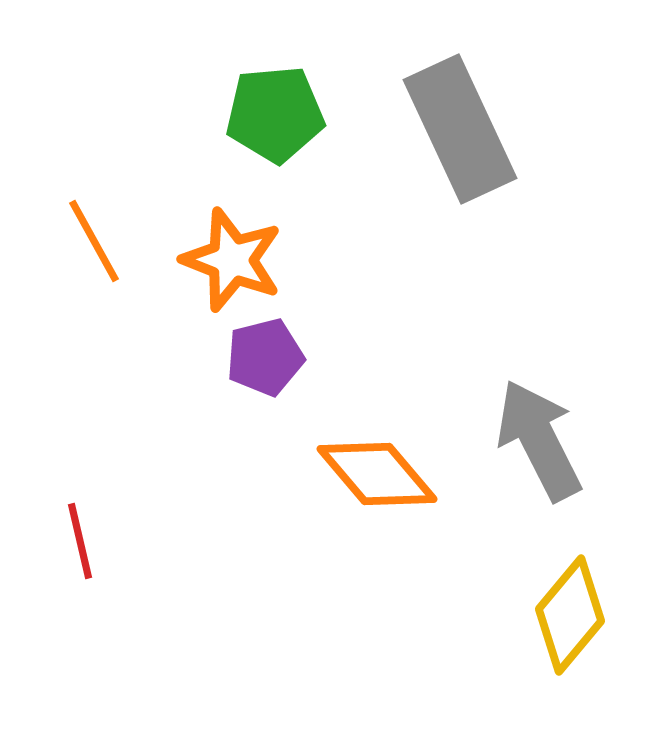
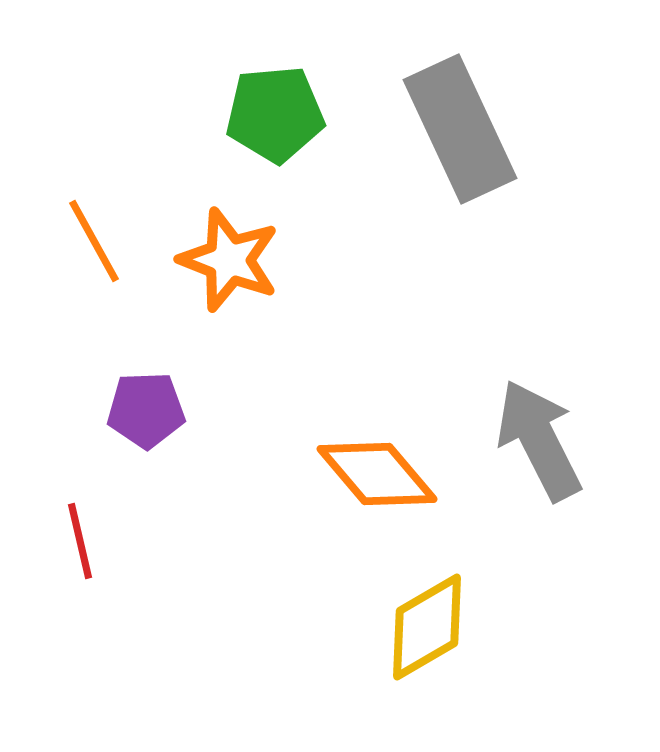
orange star: moved 3 px left
purple pentagon: moved 119 px left, 53 px down; rotated 12 degrees clockwise
yellow diamond: moved 143 px left, 12 px down; rotated 20 degrees clockwise
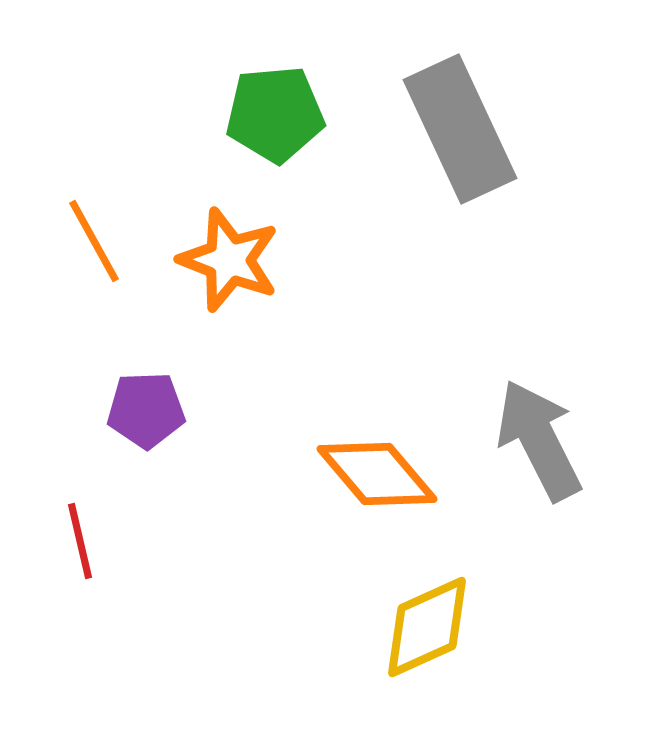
yellow diamond: rotated 6 degrees clockwise
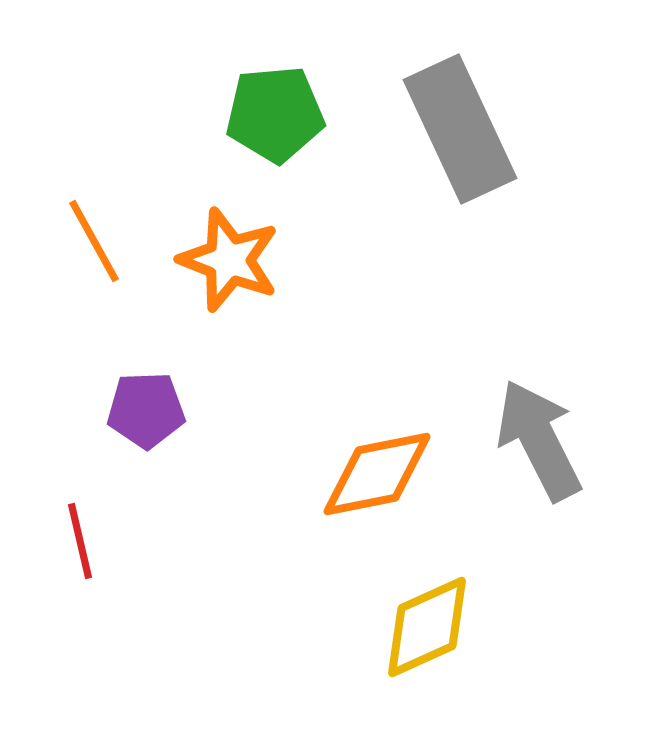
orange diamond: rotated 61 degrees counterclockwise
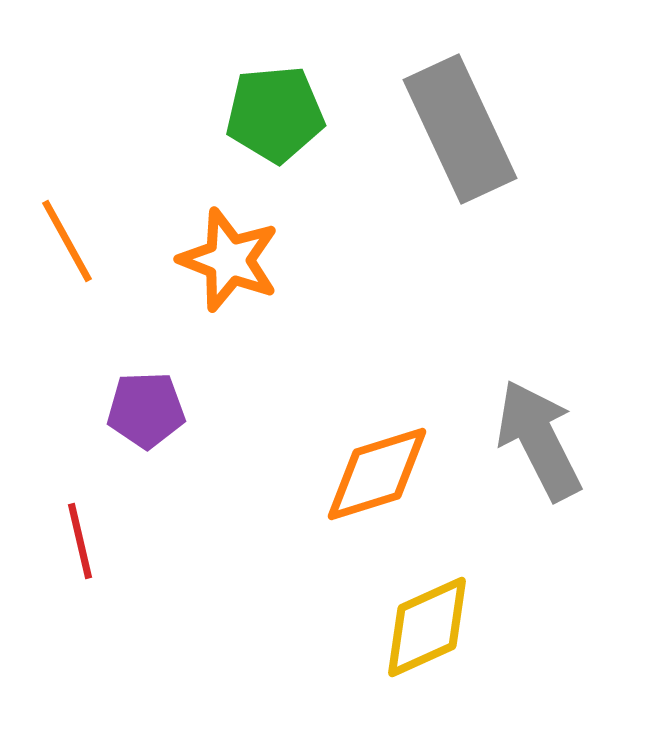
orange line: moved 27 px left
orange diamond: rotated 6 degrees counterclockwise
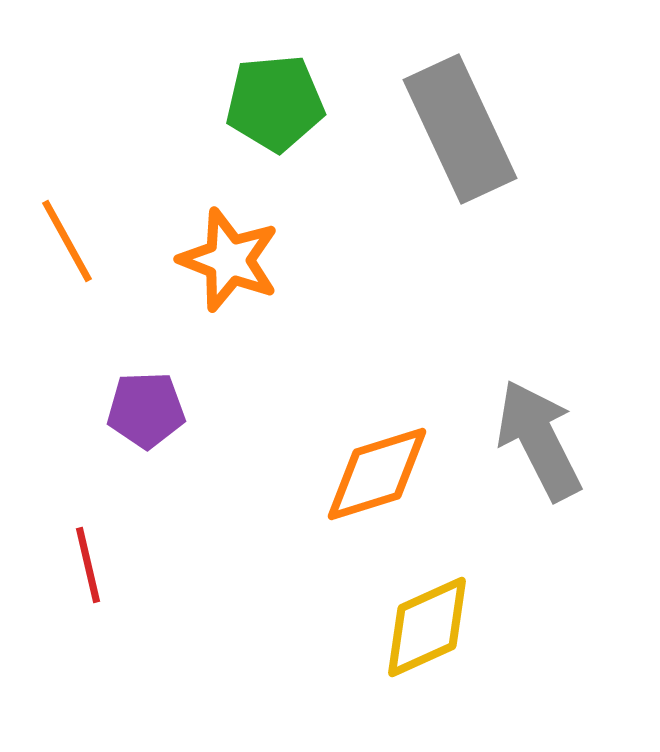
green pentagon: moved 11 px up
red line: moved 8 px right, 24 px down
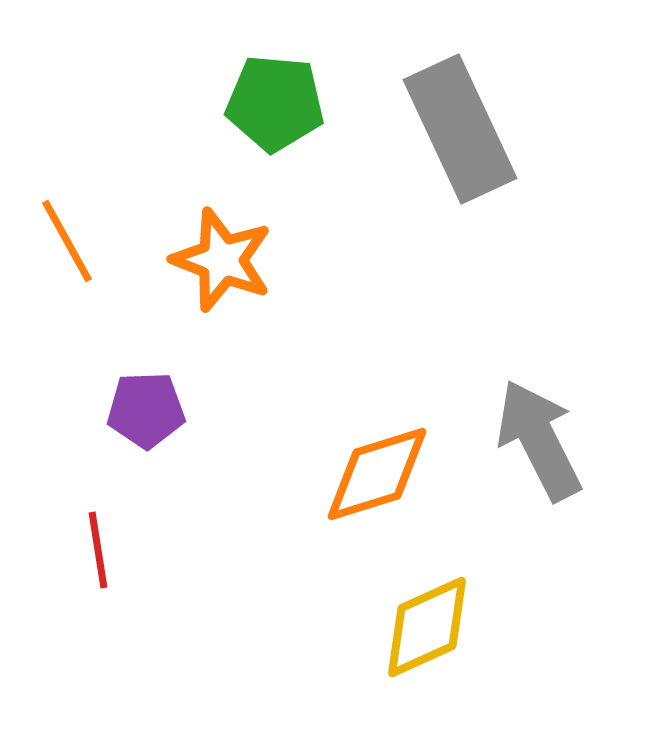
green pentagon: rotated 10 degrees clockwise
orange star: moved 7 px left
red line: moved 10 px right, 15 px up; rotated 4 degrees clockwise
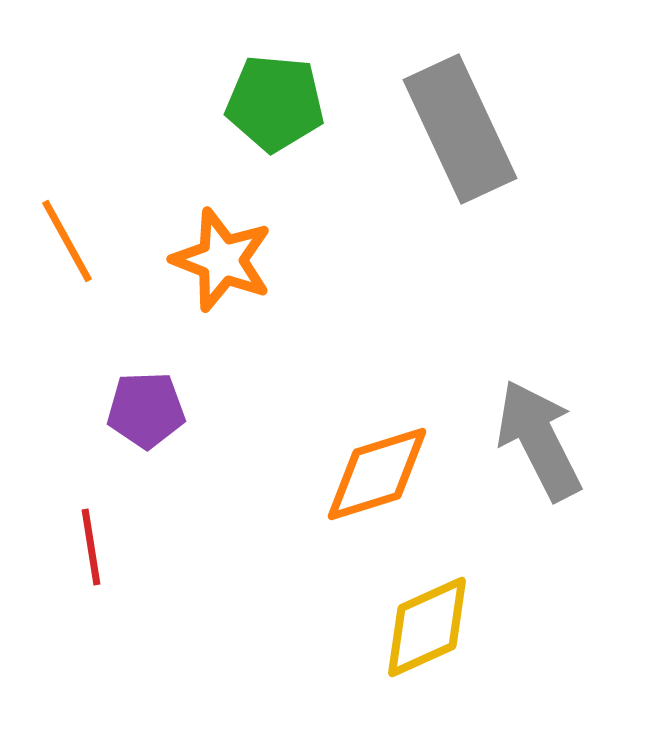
red line: moved 7 px left, 3 px up
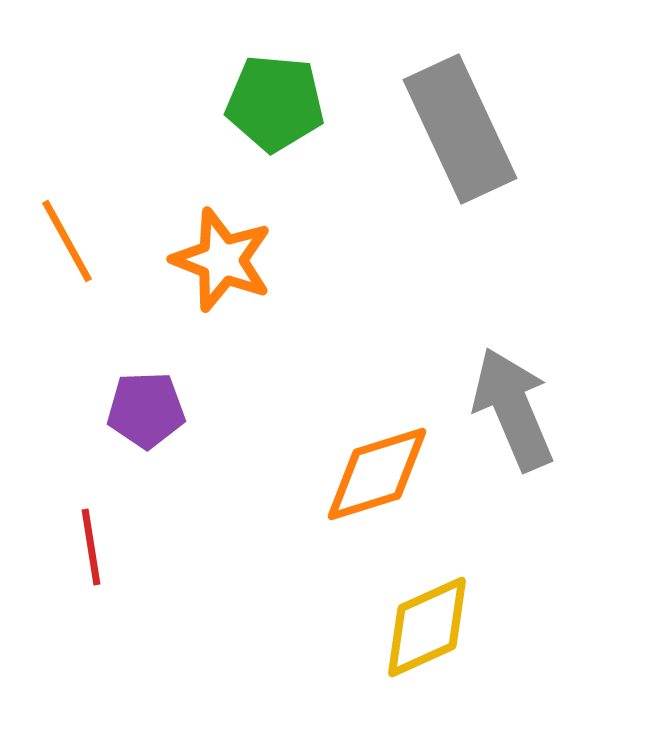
gray arrow: moved 26 px left, 31 px up; rotated 4 degrees clockwise
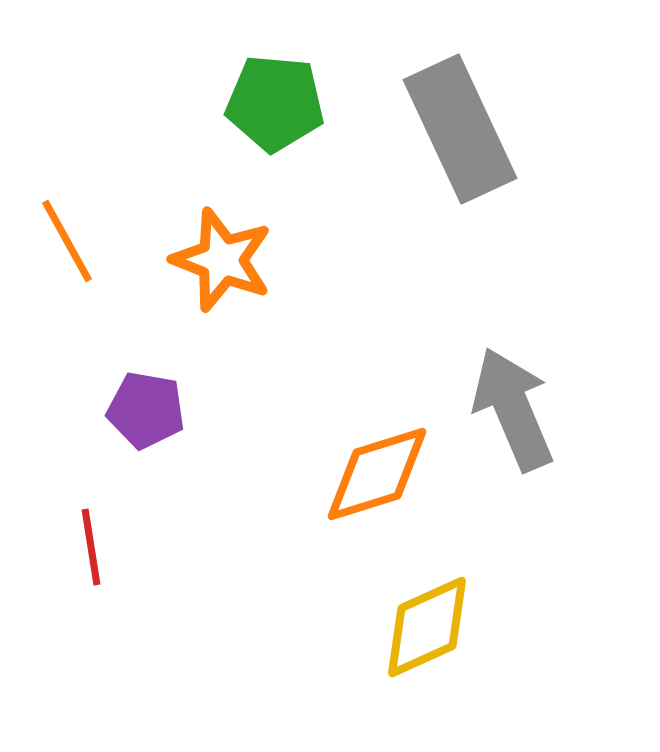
purple pentagon: rotated 12 degrees clockwise
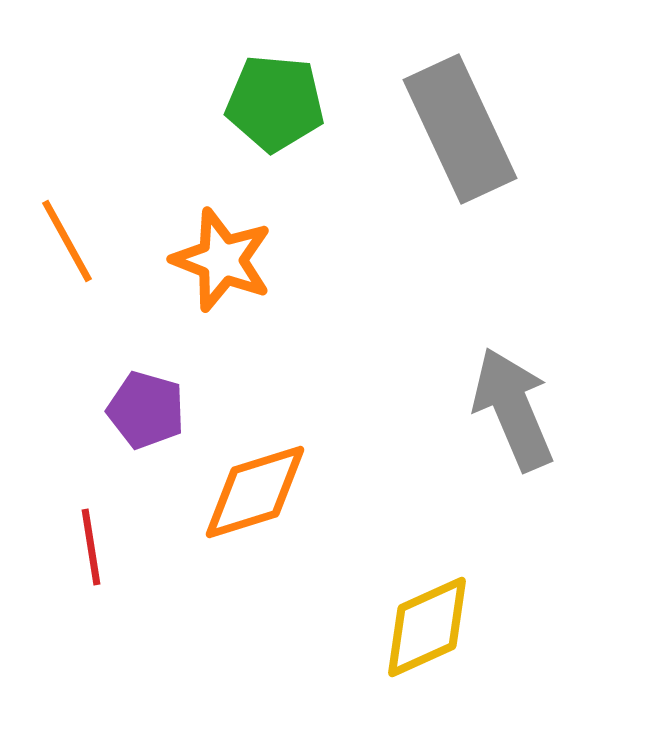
purple pentagon: rotated 6 degrees clockwise
orange diamond: moved 122 px left, 18 px down
